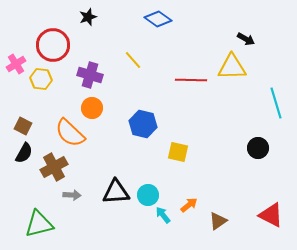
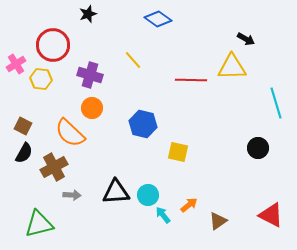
black star: moved 3 px up
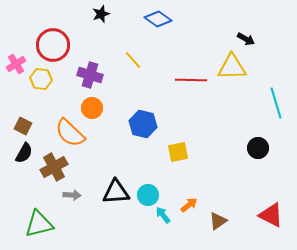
black star: moved 13 px right
yellow square: rotated 25 degrees counterclockwise
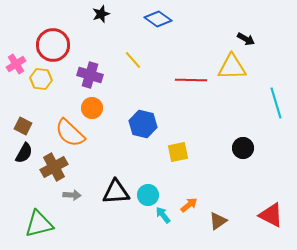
black circle: moved 15 px left
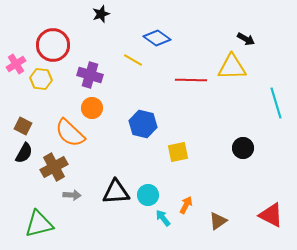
blue diamond: moved 1 px left, 19 px down
yellow line: rotated 18 degrees counterclockwise
orange arrow: moved 3 px left; rotated 24 degrees counterclockwise
cyan arrow: moved 3 px down
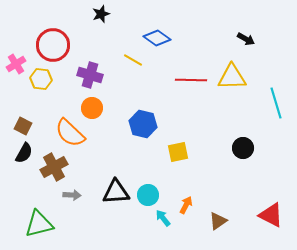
yellow triangle: moved 10 px down
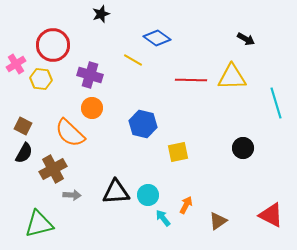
brown cross: moved 1 px left, 2 px down
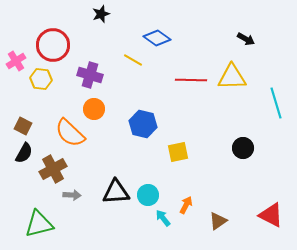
pink cross: moved 3 px up
orange circle: moved 2 px right, 1 px down
